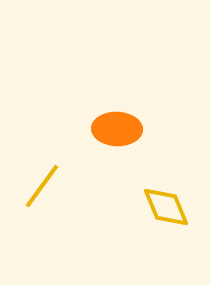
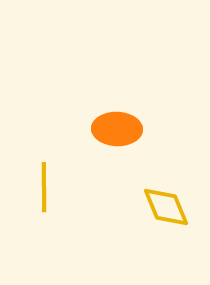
yellow line: moved 2 px right, 1 px down; rotated 36 degrees counterclockwise
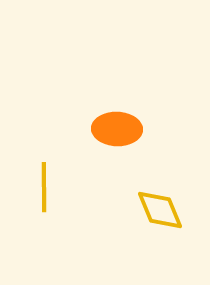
yellow diamond: moved 6 px left, 3 px down
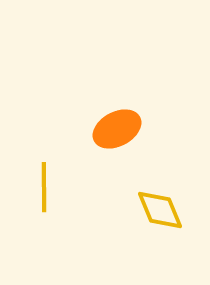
orange ellipse: rotated 30 degrees counterclockwise
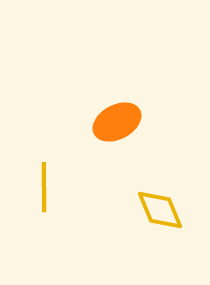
orange ellipse: moved 7 px up
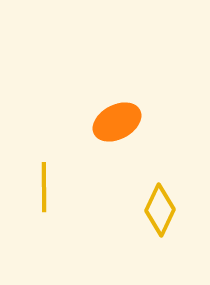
yellow diamond: rotated 48 degrees clockwise
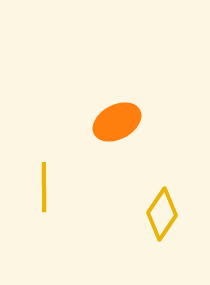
yellow diamond: moved 2 px right, 4 px down; rotated 9 degrees clockwise
